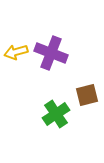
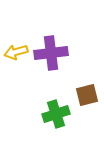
purple cross: rotated 28 degrees counterclockwise
green cross: rotated 16 degrees clockwise
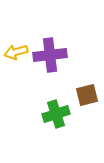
purple cross: moved 1 px left, 2 px down
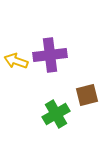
yellow arrow: moved 9 px down; rotated 35 degrees clockwise
green cross: rotated 12 degrees counterclockwise
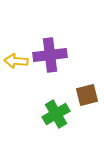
yellow arrow: rotated 15 degrees counterclockwise
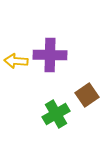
purple cross: rotated 8 degrees clockwise
brown square: rotated 20 degrees counterclockwise
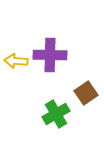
brown square: moved 1 px left, 2 px up
